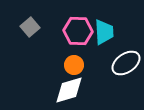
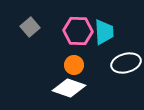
white ellipse: rotated 20 degrees clockwise
white diamond: moved 2 px up; rotated 36 degrees clockwise
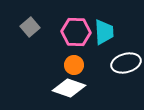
pink hexagon: moved 2 px left, 1 px down
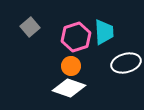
pink hexagon: moved 5 px down; rotated 20 degrees counterclockwise
orange circle: moved 3 px left, 1 px down
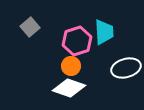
pink hexagon: moved 1 px right, 4 px down
white ellipse: moved 5 px down
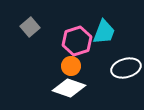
cyan trapezoid: rotated 24 degrees clockwise
